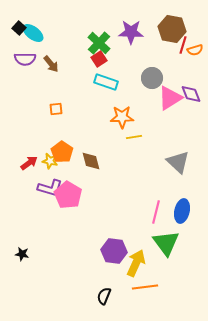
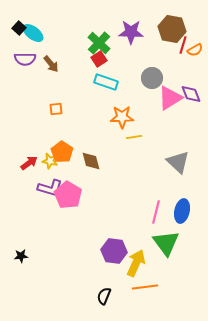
orange semicircle: rotated 14 degrees counterclockwise
black star: moved 1 px left, 2 px down; rotated 16 degrees counterclockwise
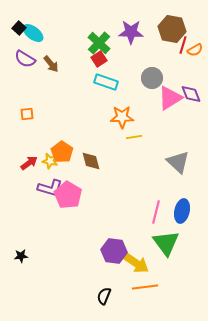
purple semicircle: rotated 30 degrees clockwise
orange square: moved 29 px left, 5 px down
yellow arrow: rotated 100 degrees clockwise
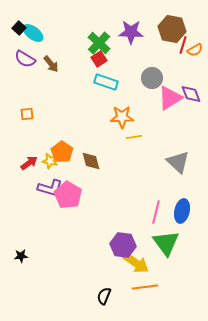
purple hexagon: moved 9 px right, 6 px up
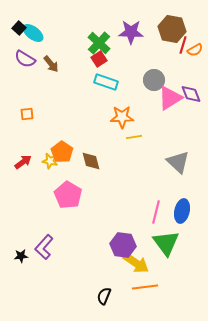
gray circle: moved 2 px right, 2 px down
red arrow: moved 6 px left, 1 px up
purple L-shape: moved 6 px left, 59 px down; rotated 115 degrees clockwise
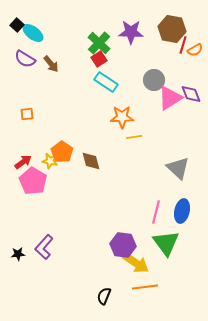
black square: moved 2 px left, 3 px up
cyan rectangle: rotated 15 degrees clockwise
gray triangle: moved 6 px down
pink pentagon: moved 35 px left, 14 px up
black star: moved 3 px left, 2 px up
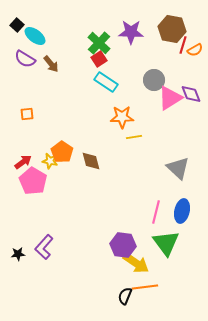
cyan ellipse: moved 2 px right, 3 px down
black semicircle: moved 21 px right
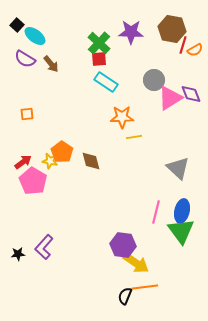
red square: rotated 28 degrees clockwise
green triangle: moved 15 px right, 12 px up
